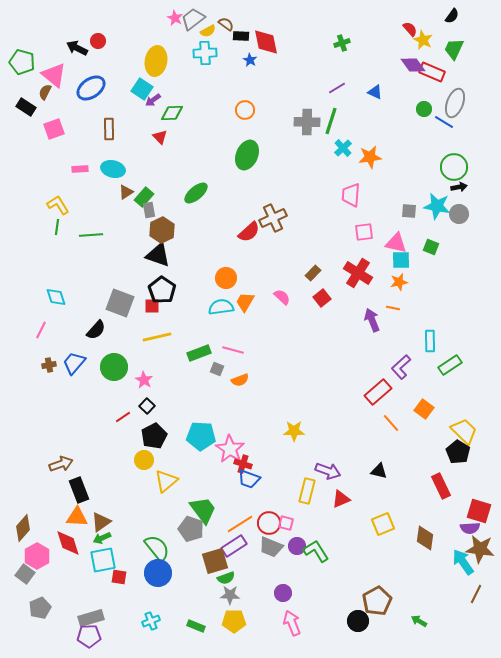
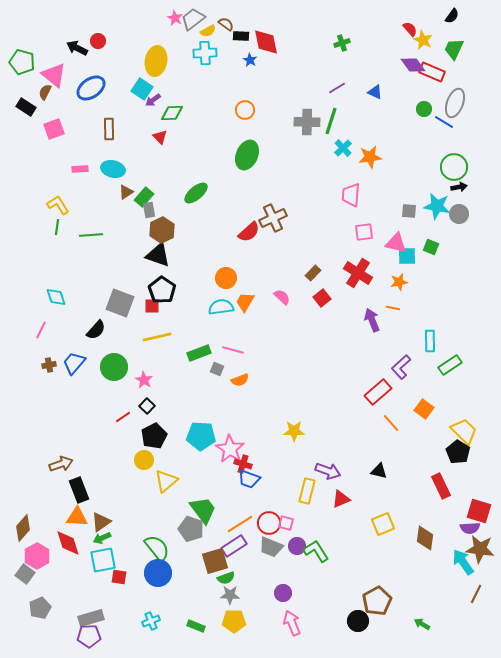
cyan square at (401, 260): moved 6 px right, 4 px up
green arrow at (419, 621): moved 3 px right, 3 px down
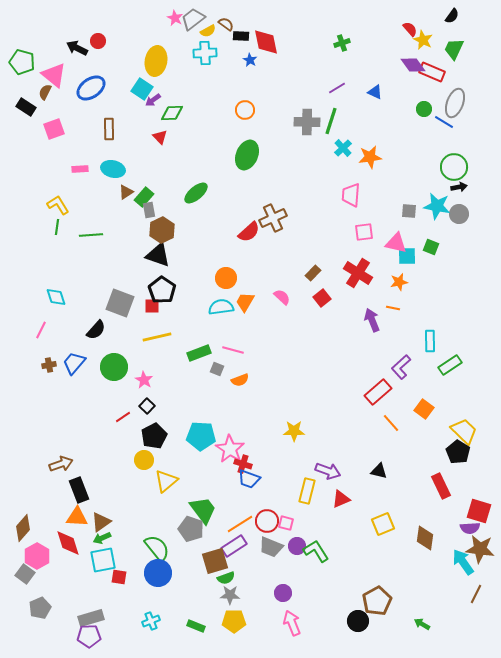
red circle at (269, 523): moved 2 px left, 2 px up
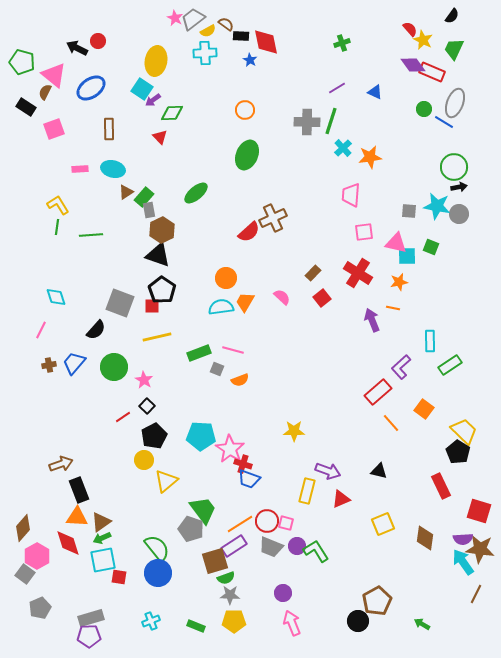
purple semicircle at (470, 528): moved 7 px left, 11 px down
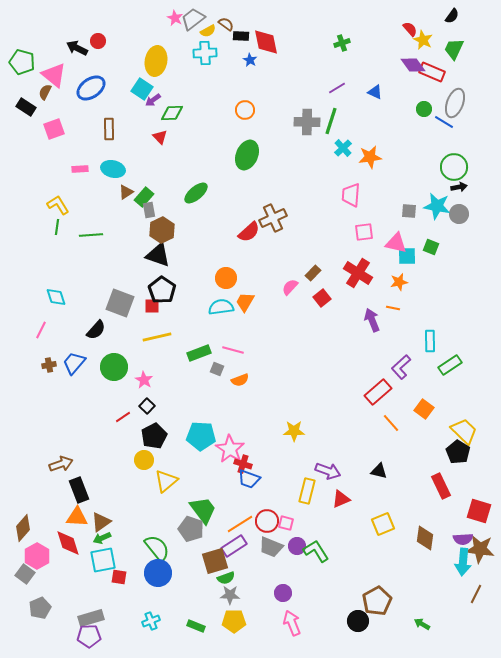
pink semicircle at (282, 297): moved 8 px right, 10 px up; rotated 90 degrees counterclockwise
cyan arrow at (463, 562): rotated 140 degrees counterclockwise
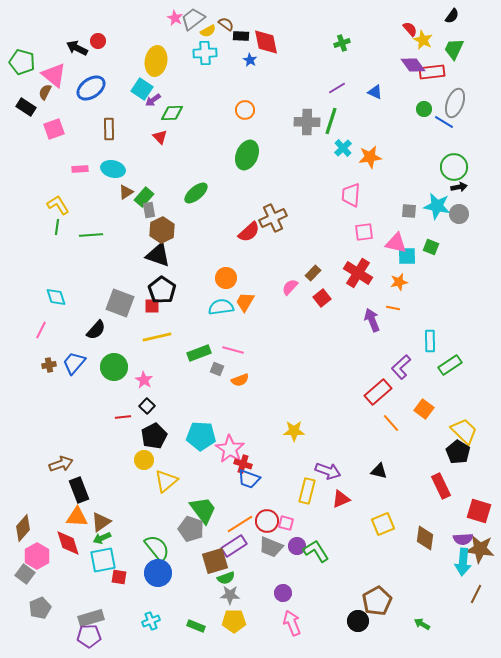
red rectangle at (432, 72): rotated 30 degrees counterclockwise
red line at (123, 417): rotated 28 degrees clockwise
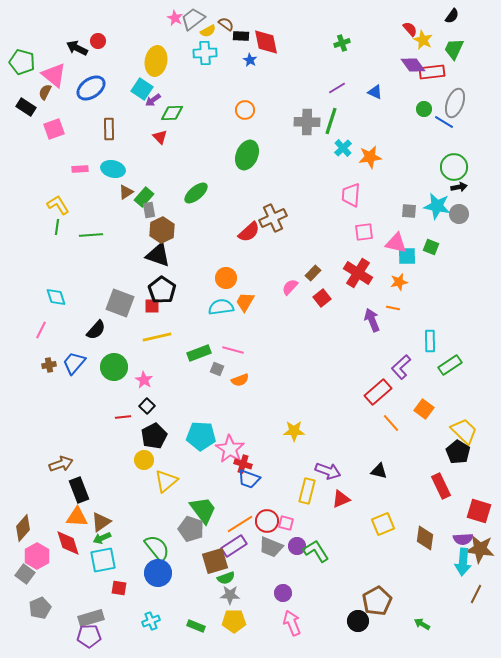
red square at (119, 577): moved 11 px down
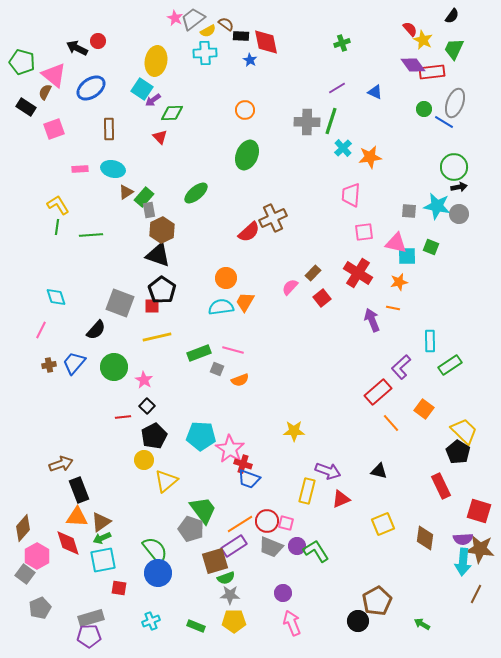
green semicircle at (157, 548): moved 2 px left, 2 px down
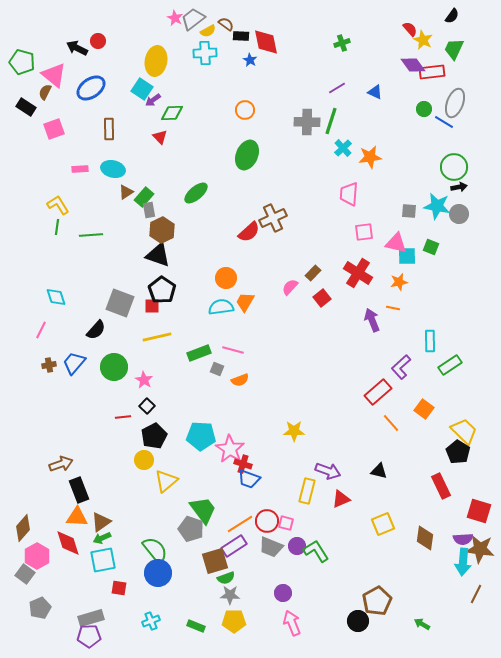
pink trapezoid at (351, 195): moved 2 px left, 1 px up
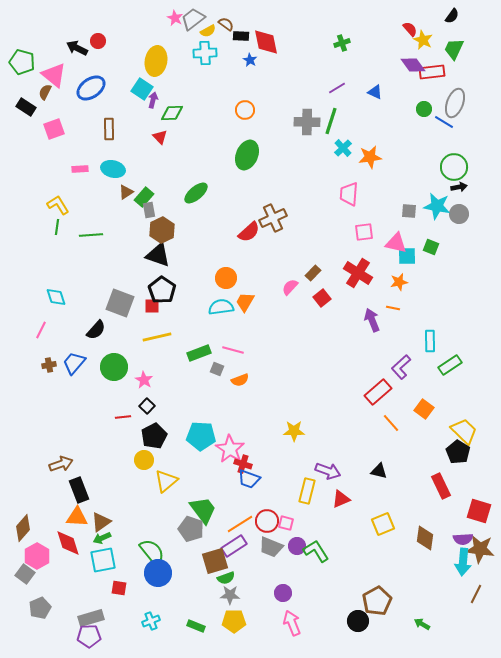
purple arrow at (153, 100): rotated 140 degrees clockwise
green semicircle at (155, 550): moved 3 px left, 2 px down
